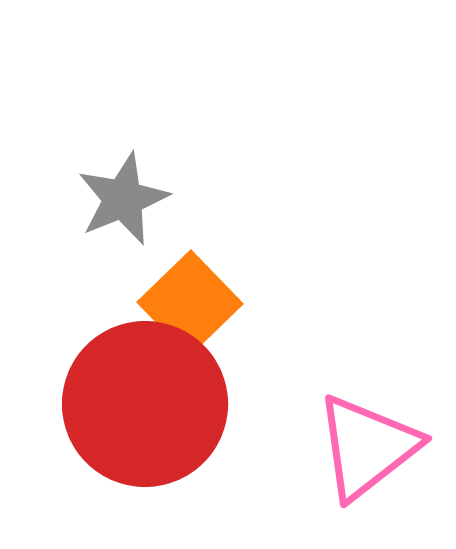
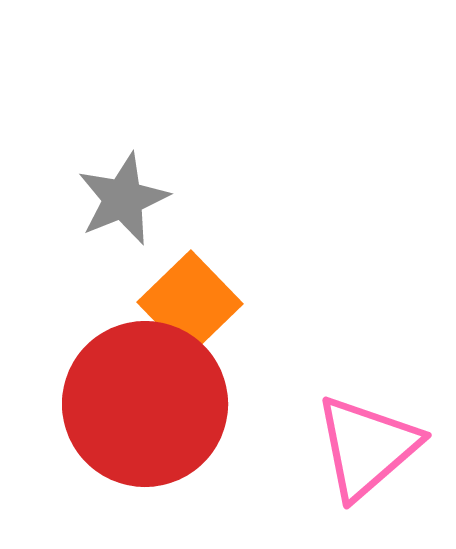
pink triangle: rotated 3 degrees counterclockwise
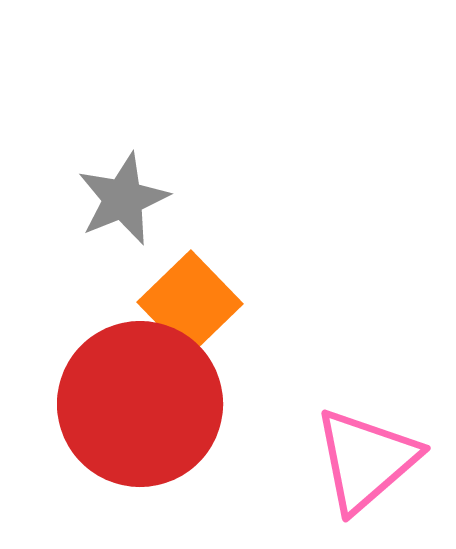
red circle: moved 5 px left
pink triangle: moved 1 px left, 13 px down
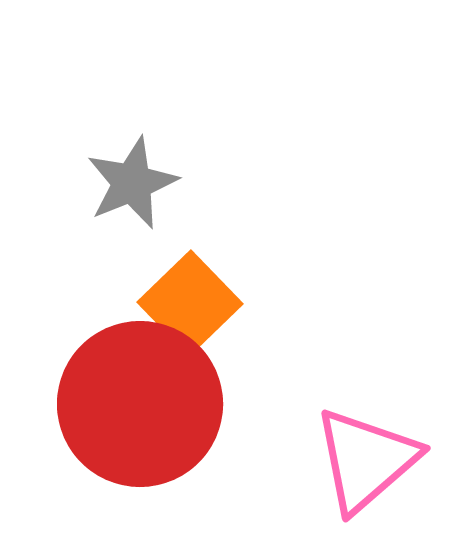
gray star: moved 9 px right, 16 px up
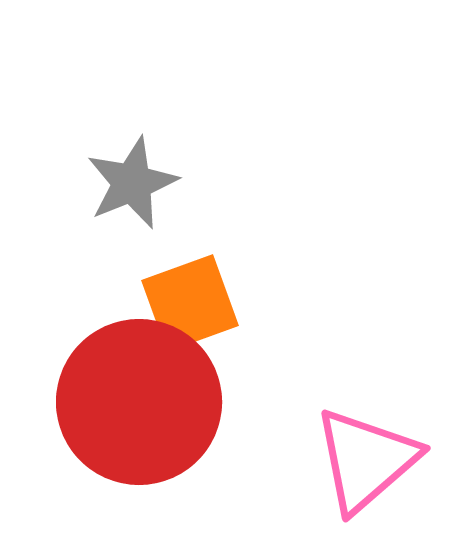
orange square: rotated 24 degrees clockwise
red circle: moved 1 px left, 2 px up
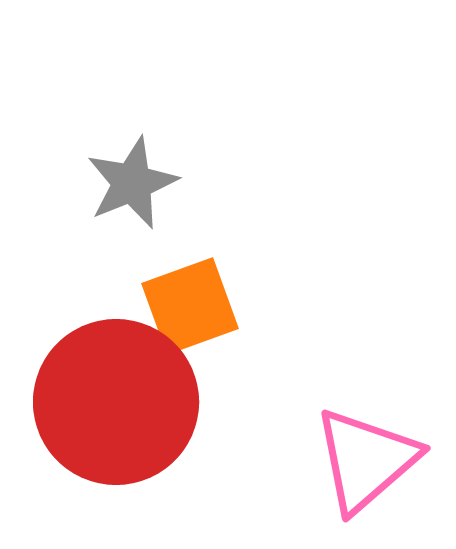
orange square: moved 3 px down
red circle: moved 23 px left
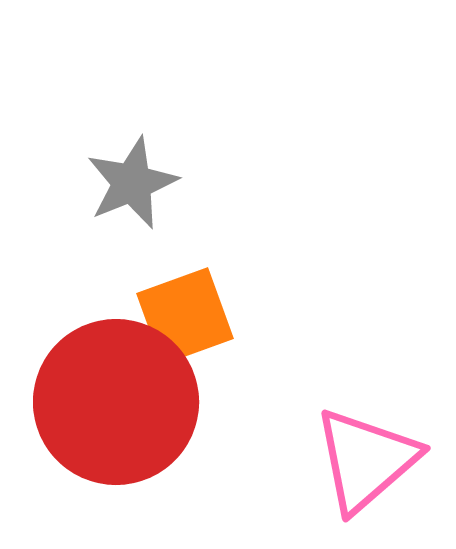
orange square: moved 5 px left, 10 px down
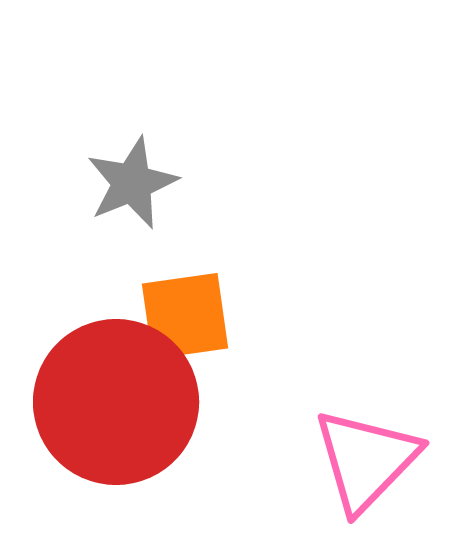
orange square: rotated 12 degrees clockwise
pink triangle: rotated 5 degrees counterclockwise
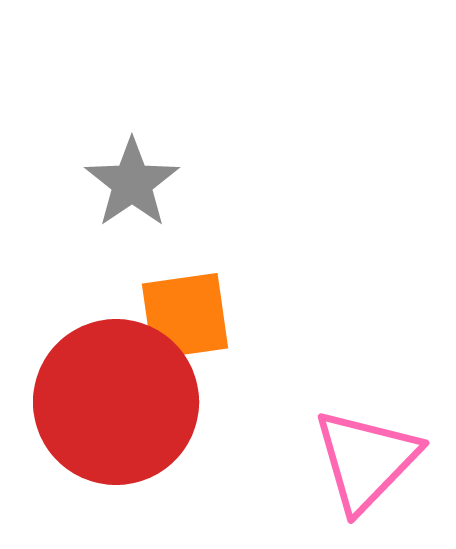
gray star: rotated 12 degrees counterclockwise
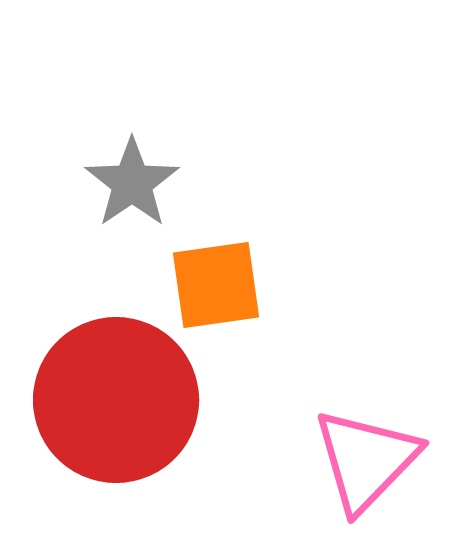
orange square: moved 31 px right, 31 px up
red circle: moved 2 px up
